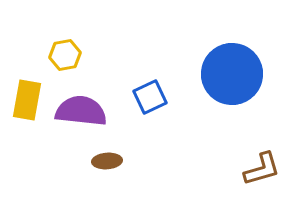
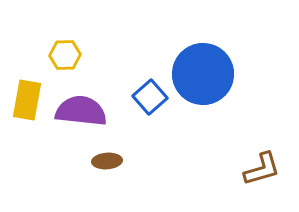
yellow hexagon: rotated 8 degrees clockwise
blue circle: moved 29 px left
blue square: rotated 16 degrees counterclockwise
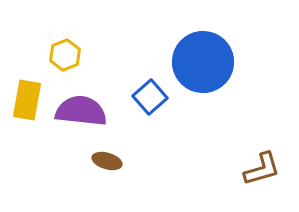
yellow hexagon: rotated 20 degrees counterclockwise
blue circle: moved 12 px up
brown ellipse: rotated 20 degrees clockwise
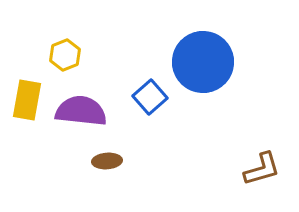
brown ellipse: rotated 20 degrees counterclockwise
